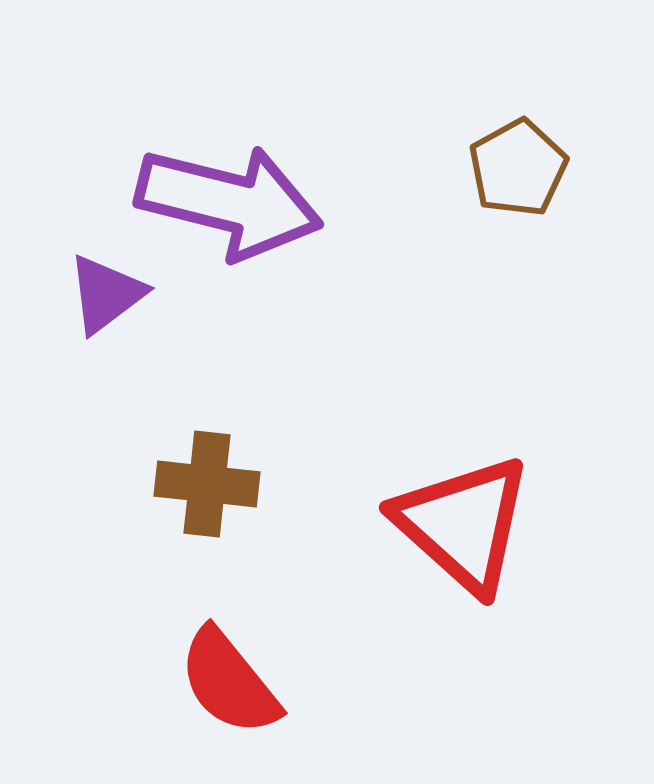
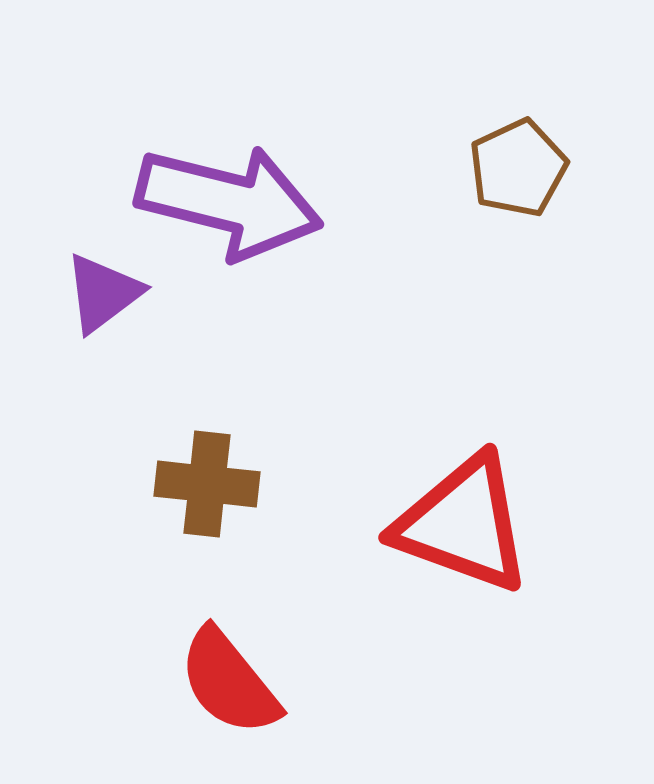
brown pentagon: rotated 4 degrees clockwise
purple triangle: moved 3 px left, 1 px up
red triangle: rotated 22 degrees counterclockwise
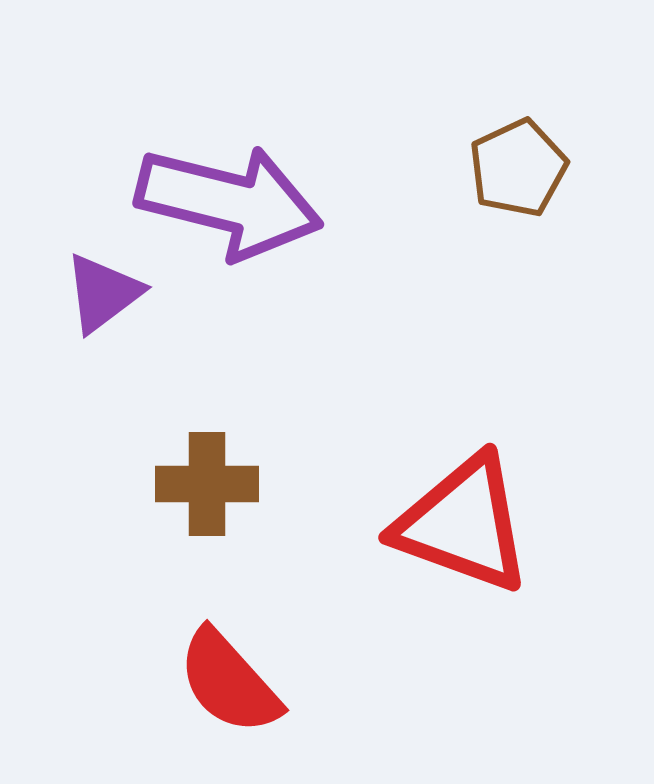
brown cross: rotated 6 degrees counterclockwise
red semicircle: rotated 3 degrees counterclockwise
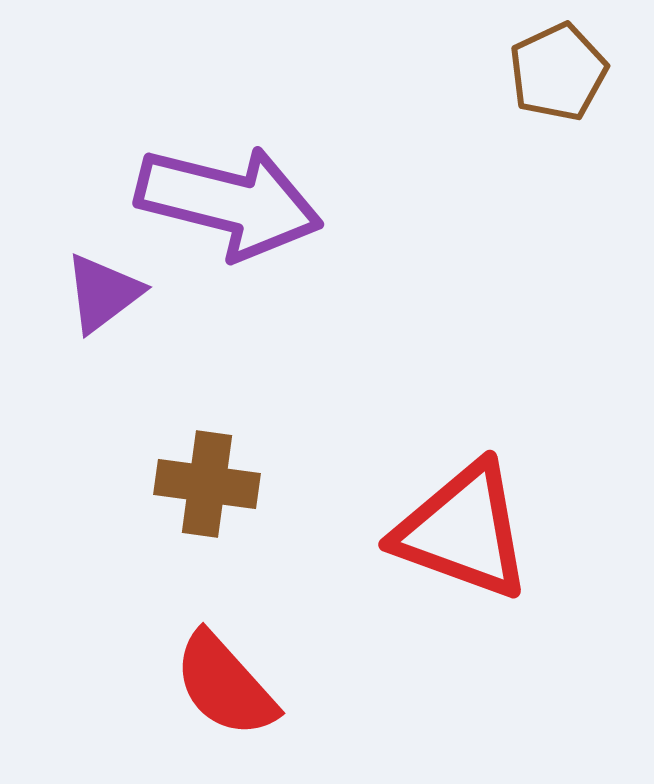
brown pentagon: moved 40 px right, 96 px up
brown cross: rotated 8 degrees clockwise
red triangle: moved 7 px down
red semicircle: moved 4 px left, 3 px down
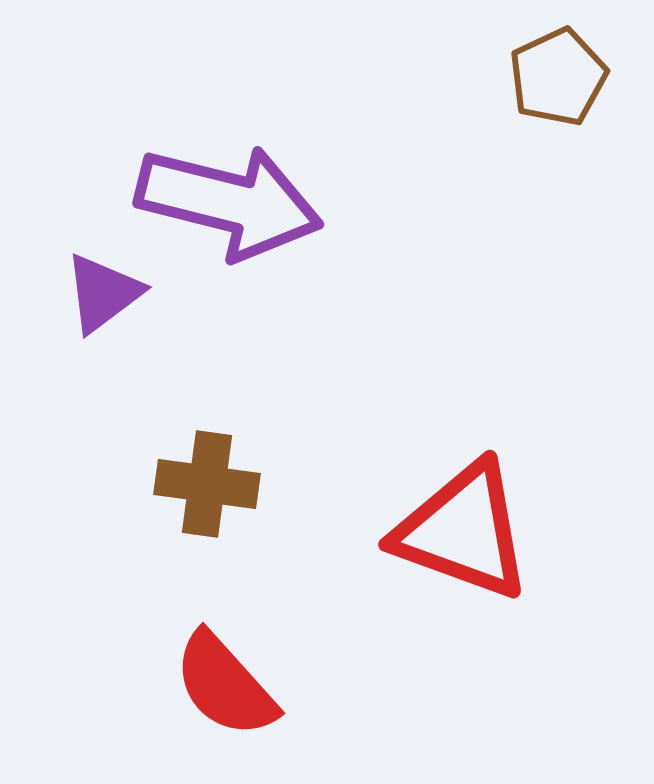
brown pentagon: moved 5 px down
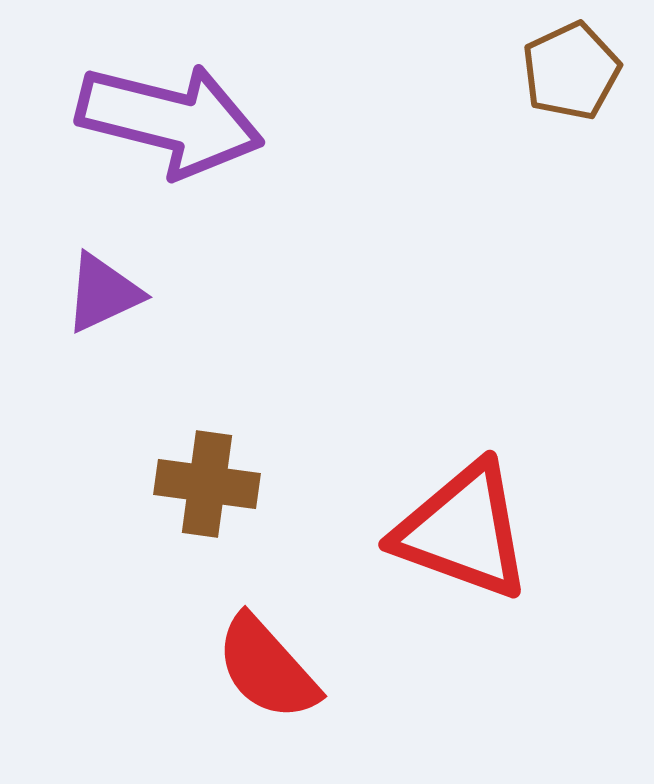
brown pentagon: moved 13 px right, 6 px up
purple arrow: moved 59 px left, 82 px up
purple triangle: rotated 12 degrees clockwise
red semicircle: moved 42 px right, 17 px up
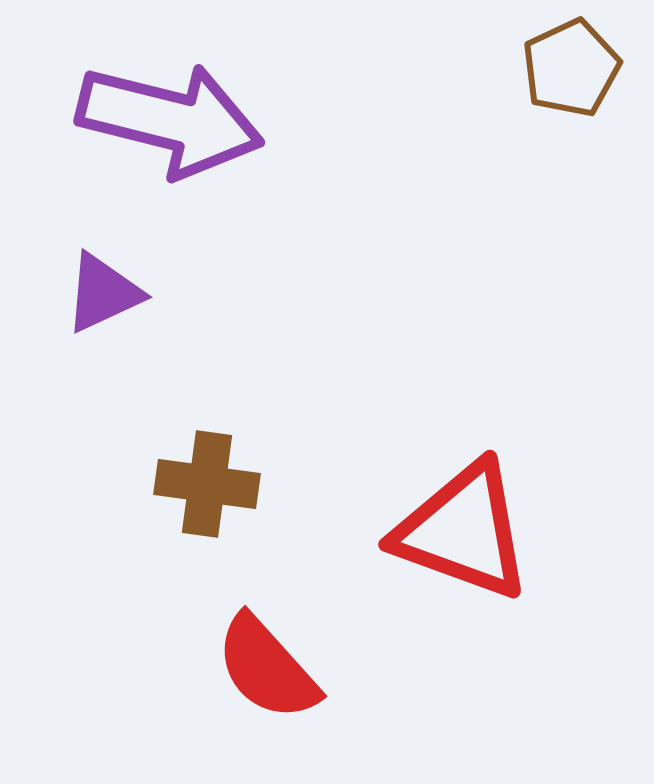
brown pentagon: moved 3 px up
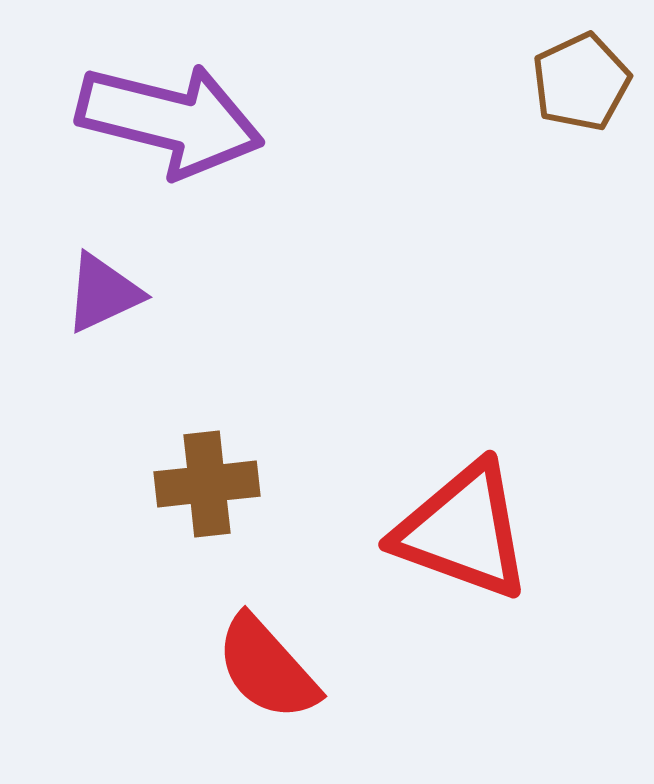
brown pentagon: moved 10 px right, 14 px down
brown cross: rotated 14 degrees counterclockwise
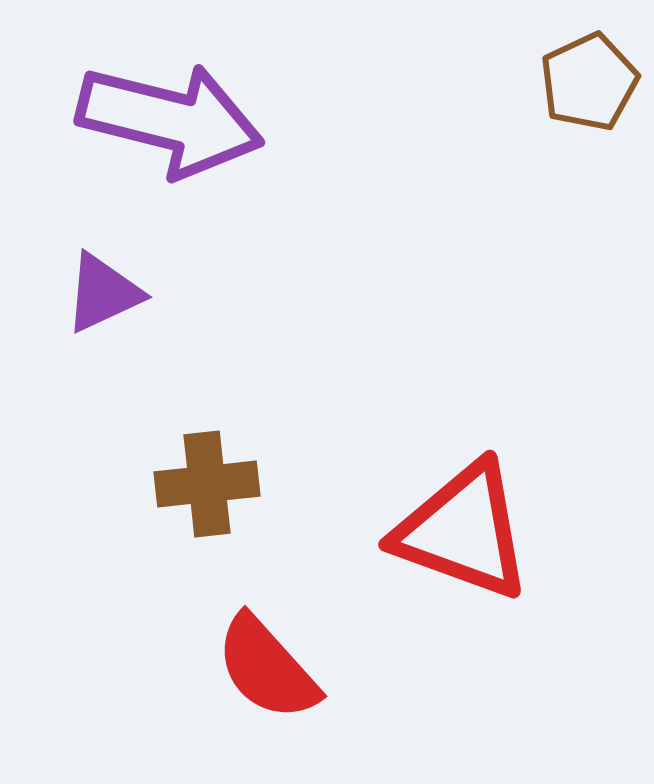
brown pentagon: moved 8 px right
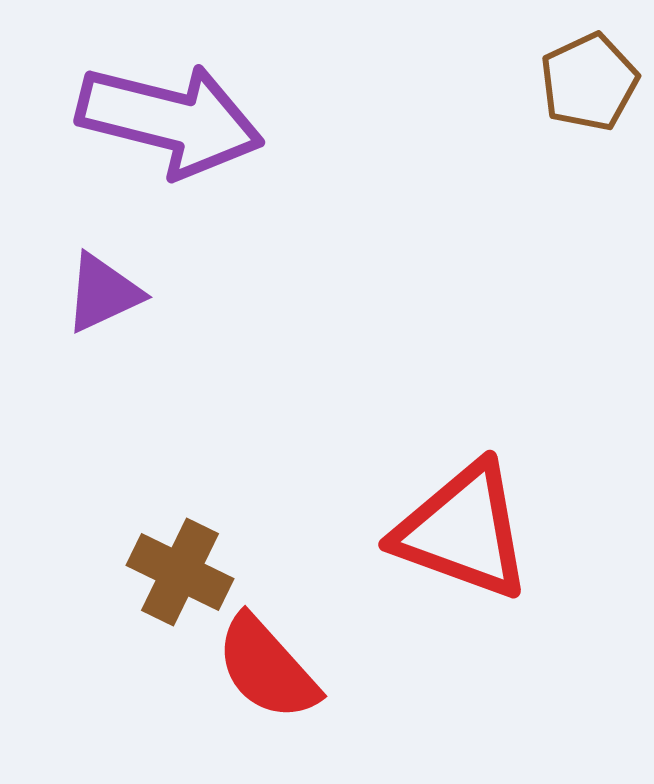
brown cross: moved 27 px left, 88 px down; rotated 32 degrees clockwise
